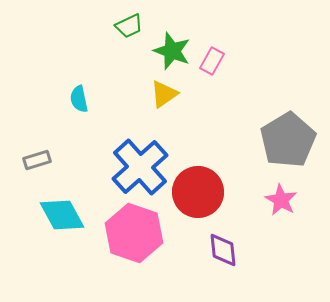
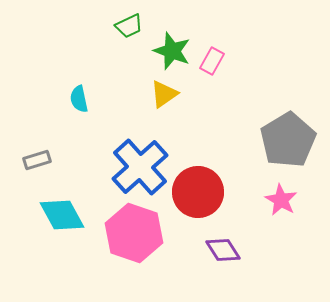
purple diamond: rotated 27 degrees counterclockwise
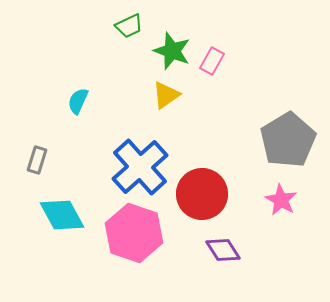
yellow triangle: moved 2 px right, 1 px down
cyan semicircle: moved 1 px left, 2 px down; rotated 36 degrees clockwise
gray rectangle: rotated 56 degrees counterclockwise
red circle: moved 4 px right, 2 px down
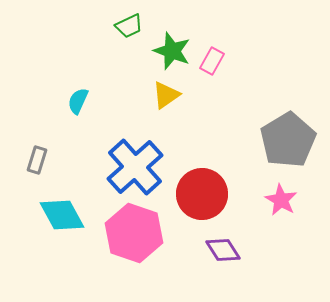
blue cross: moved 5 px left
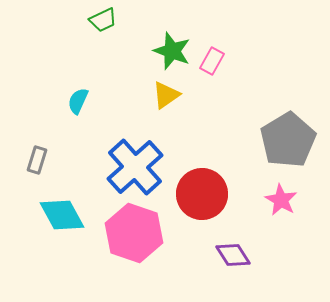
green trapezoid: moved 26 px left, 6 px up
purple diamond: moved 10 px right, 5 px down
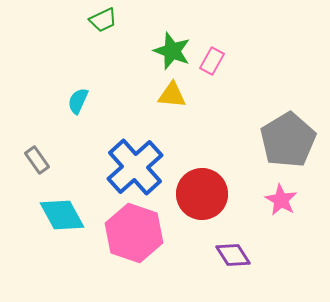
yellow triangle: moved 6 px right; rotated 40 degrees clockwise
gray rectangle: rotated 52 degrees counterclockwise
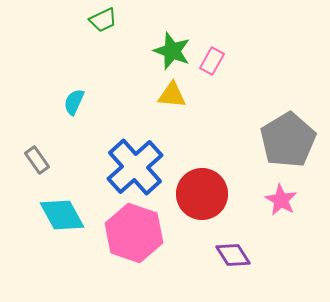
cyan semicircle: moved 4 px left, 1 px down
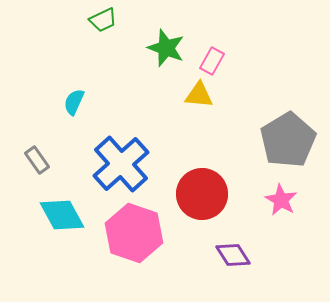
green star: moved 6 px left, 3 px up
yellow triangle: moved 27 px right
blue cross: moved 14 px left, 3 px up
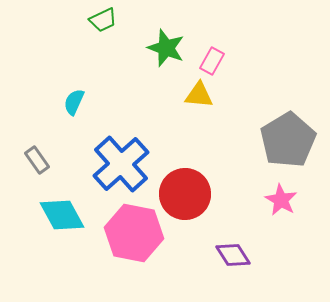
red circle: moved 17 px left
pink hexagon: rotated 8 degrees counterclockwise
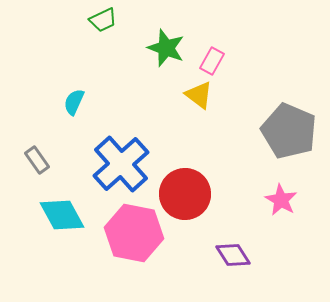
yellow triangle: rotated 32 degrees clockwise
gray pentagon: moved 1 px right, 9 px up; rotated 18 degrees counterclockwise
